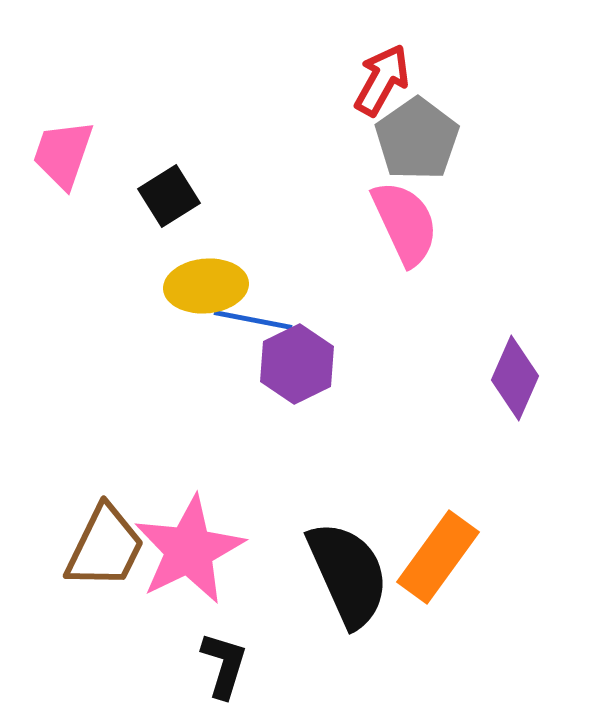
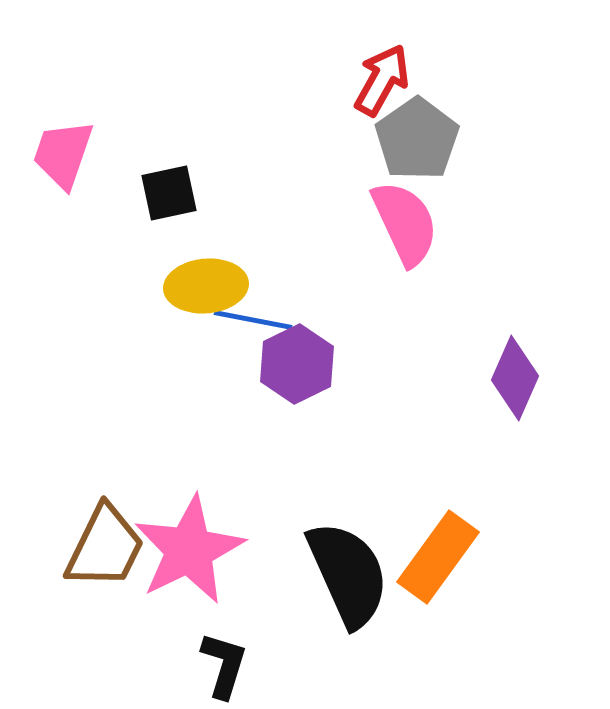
black square: moved 3 px up; rotated 20 degrees clockwise
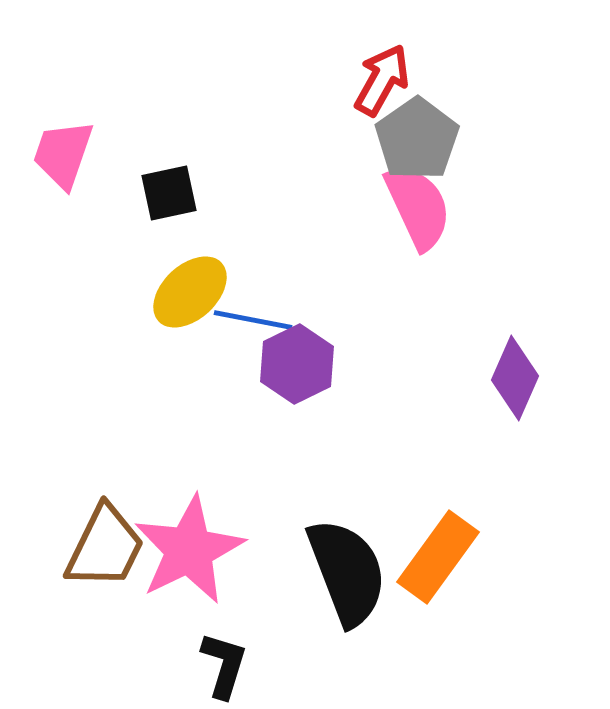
pink semicircle: moved 13 px right, 16 px up
yellow ellipse: moved 16 px left, 6 px down; rotated 38 degrees counterclockwise
black semicircle: moved 1 px left, 2 px up; rotated 3 degrees clockwise
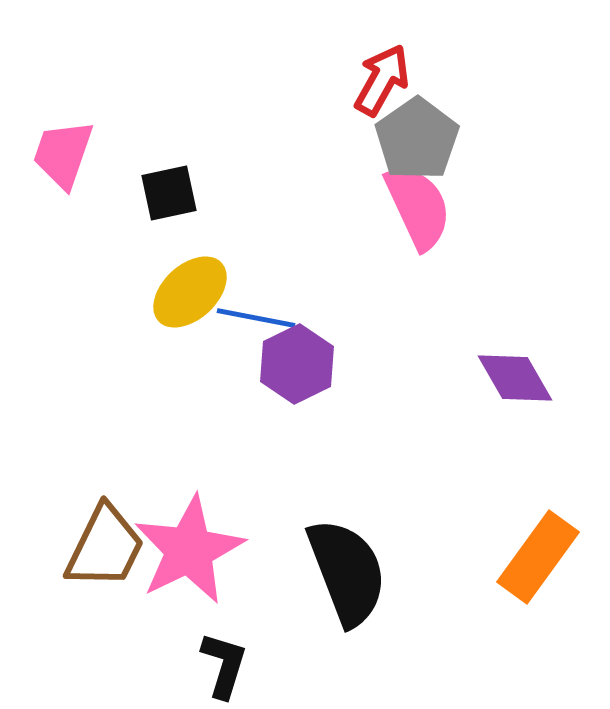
blue line: moved 3 px right, 2 px up
purple diamond: rotated 54 degrees counterclockwise
orange rectangle: moved 100 px right
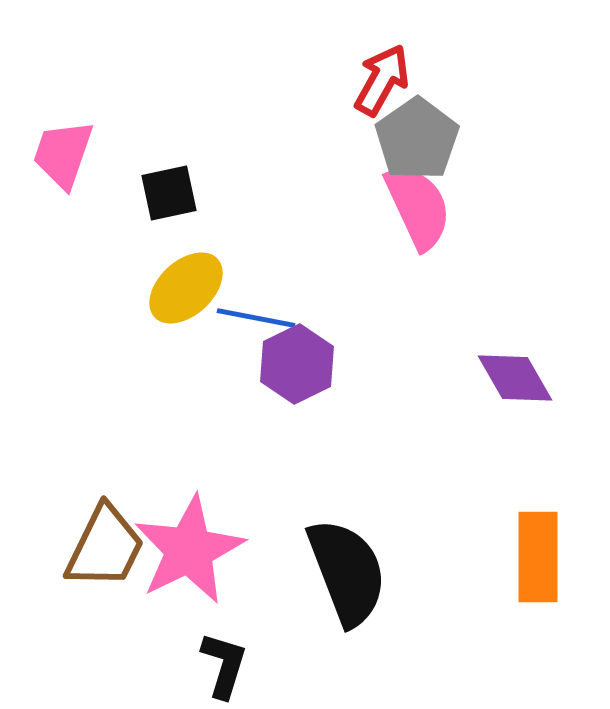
yellow ellipse: moved 4 px left, 4 px up
orange rectangle: rotated 36 degrees counterclockwise
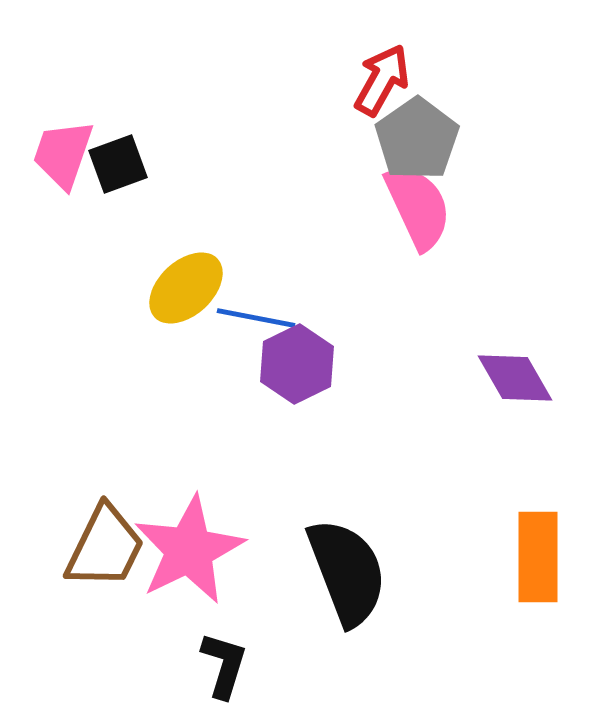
black square: moved 51 px left, 29 px up; rotated 8 degrees counterclockwise
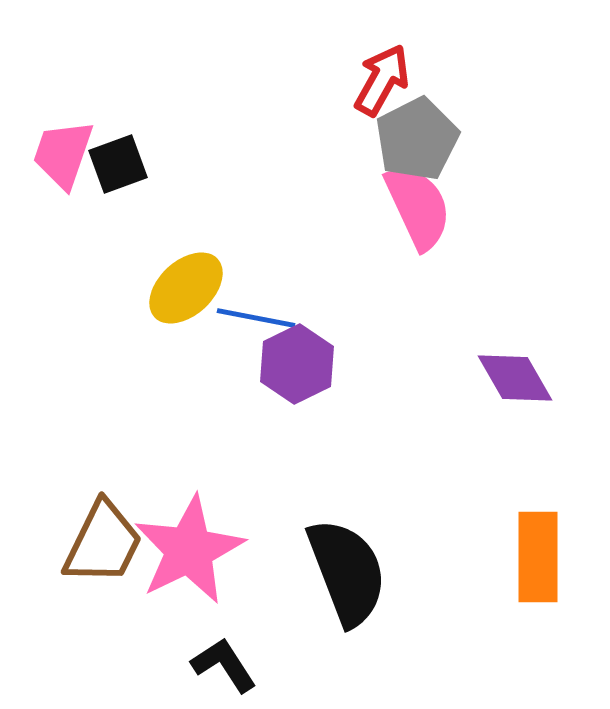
gray pentagon: rotated 8 degrees clockwise
brown trapezoid: moved 2 px left, 4 px up
black L-shape: rotated 50 degrees counterclockwise
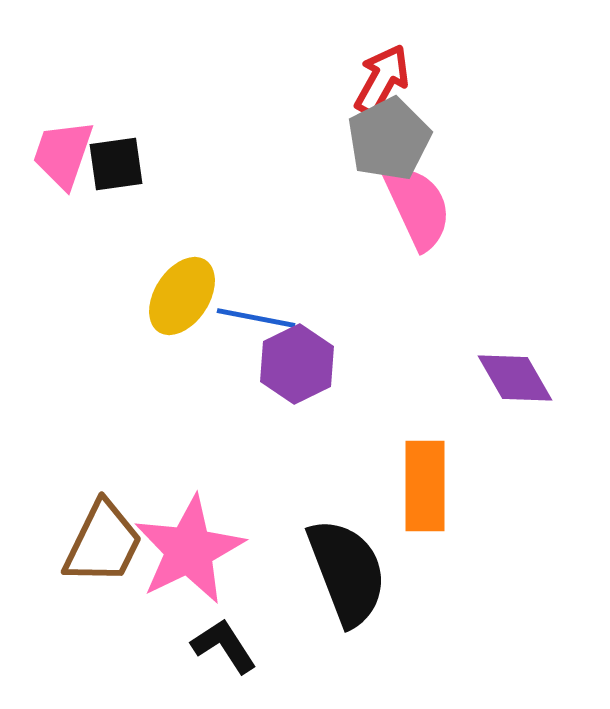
gray pentagon: moved 28 px left
black square: moved 2 px left; rotated 12 degrees clockwise
yellow ellipse: moved 4 px left, 8 px down; rotated 14 degrees counterclockwise
orange rectangle: moved 113 px left, 71 px up
black L-shape: moved 19 px up
